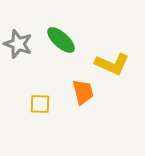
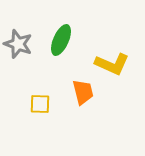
green ellipse: rotated 72 degrees clockwise
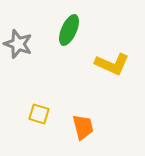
green ellipse: moved 8 px right, 10 px up
orange trapezoid: moved 35 px down
yellow square: moved 1 px left, 10 px down; rotated 15 degrees clockwise
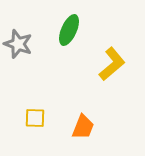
yellow L-shape: rotated 64 degrees counterclockwise
yellow square: moved 4 px left, 4 px down; rotated 15 degrees counterclockwise
orange trapezoid: rotated 36 degrees clockwise
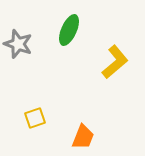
yellow L-shape: moved 3 px right, 2 px up
yellow square: rotated 20 degrees counterclockwise
orange trapezoid: moved 10 px down
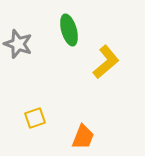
green ellipse: rotated 40 degrees counterclockwise
yellow L-shape: moved 9 px left
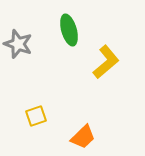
yellow square: moved 1 px right, 2 px up
orange trapezoid: rotated 24 degrees clockwise
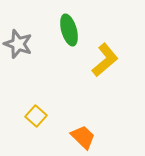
yellow L-shape: moved 1 px left, 2 px up
yellow square: rotated 30 degrees counterclockwise
orange trapezoid: rotated 92 degrees counterclockwise
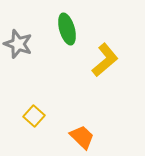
green ellipse: moved 2 px left, 1 px up
yellow square: moved 2 px left
orange trapezoid: moved 1 px left
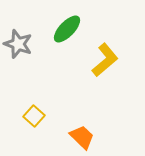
green ellipse: rotated 60 degrees clockwise
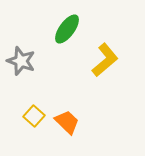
green ellipse: rotated 8 degrees counterclockwise
gray star: moved 3 px right, 17 px down
orange trapezoid: moved 15 px left, 15 px up
